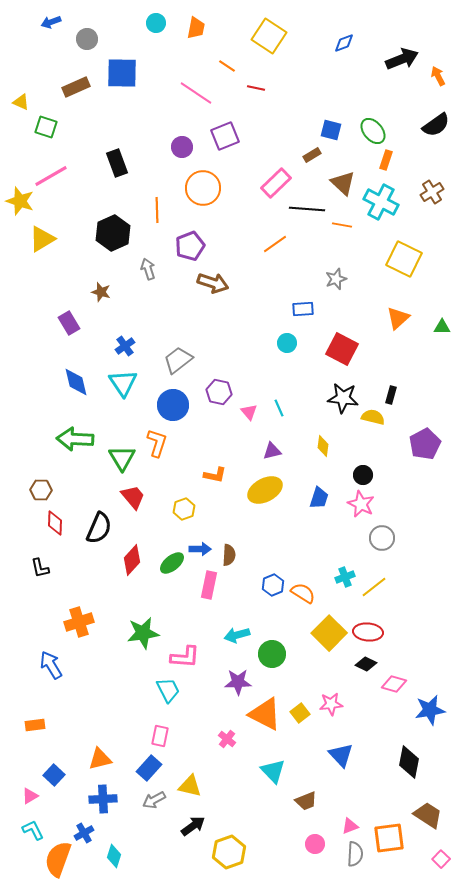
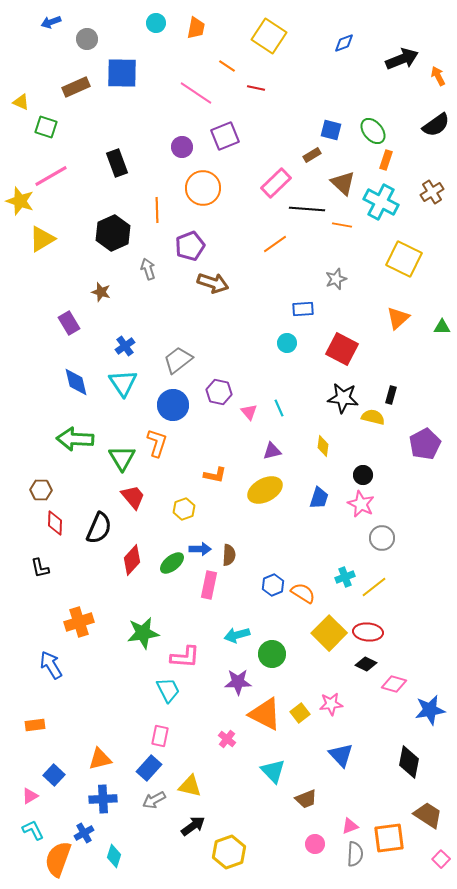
brown trapezoid at (306, 801): moved 2 px up
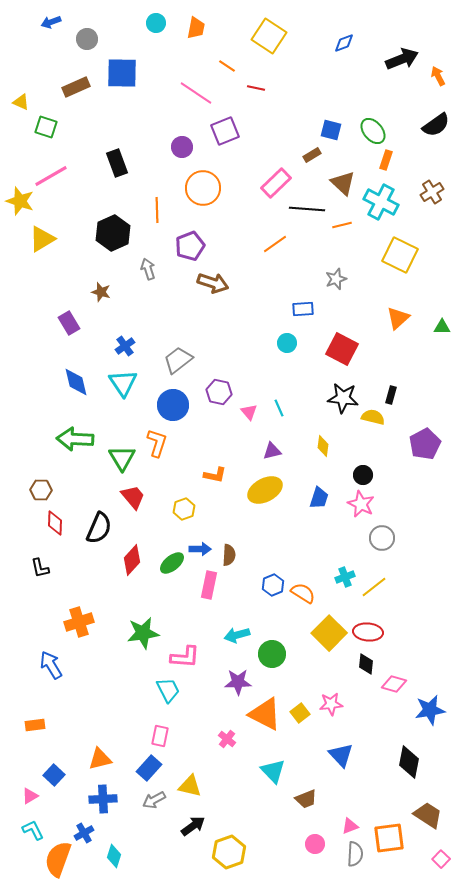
purple square at (225, 136): moved 5 px up
orange line at (342, 225): rotated 24 degrees counterclockwise
yellow square at (404, 259): moved 4 px left, 4 px up
black diamond at (366, 664): rotated 70 degrees clockwise
